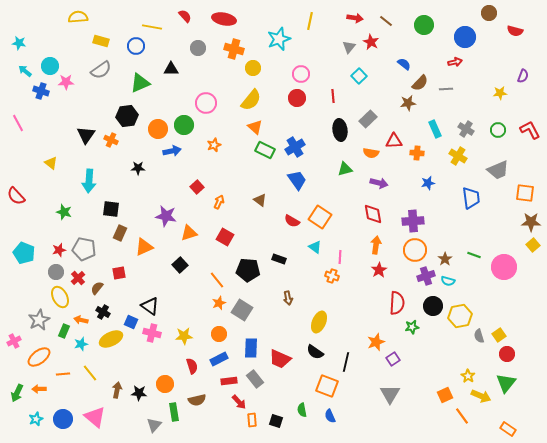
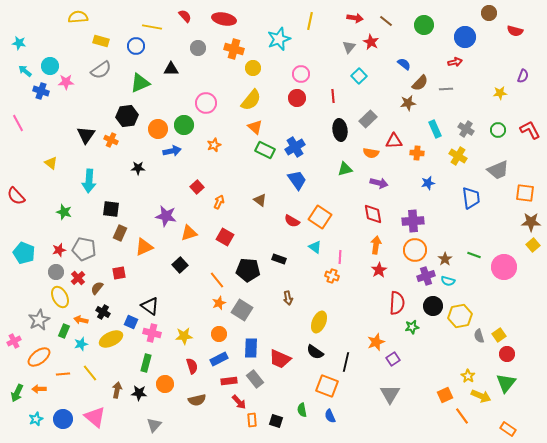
green rectangle at (174, 412): moved 28 px left, 49 px up; rotated 24 degrees clockwise
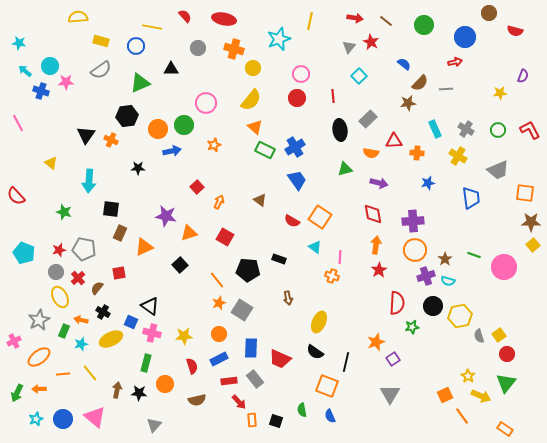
orange rectangle at (508, 429): moved 3 px left
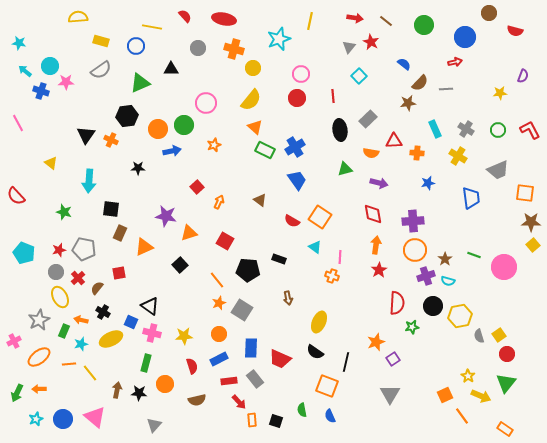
red square at (225, 237): moved 4 px down
orange line at (63, 374): moved 6 px right, 10 px up
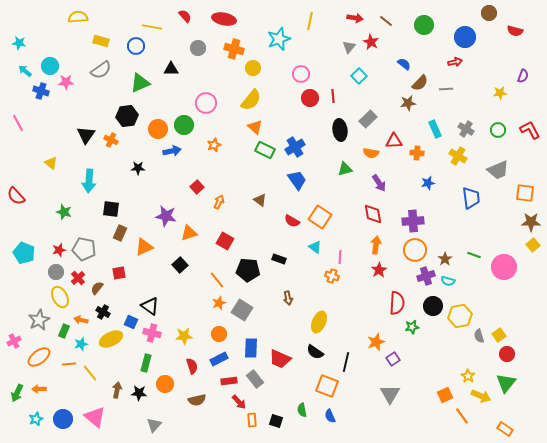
red circle at (297, 98): moved 13 px right
purple arrow at (379, 183): rotated 42 degrees clockwise
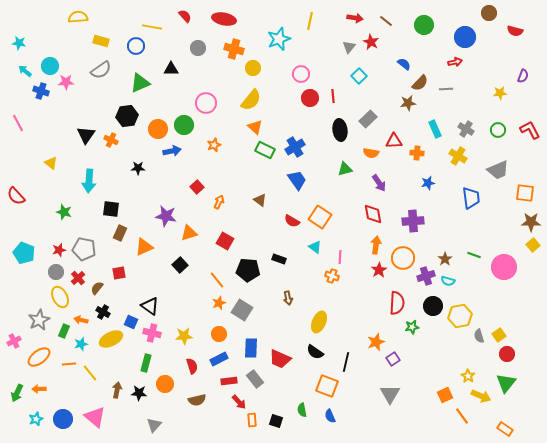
orange circle at (415, 250): moved 12 px left, 8 px down
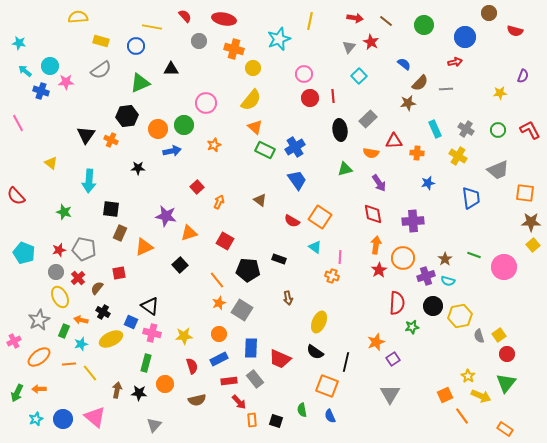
gray circle at (198, 48): moved 1 px right, 7 px up
pink circle at (301, 74): moved 3 px right
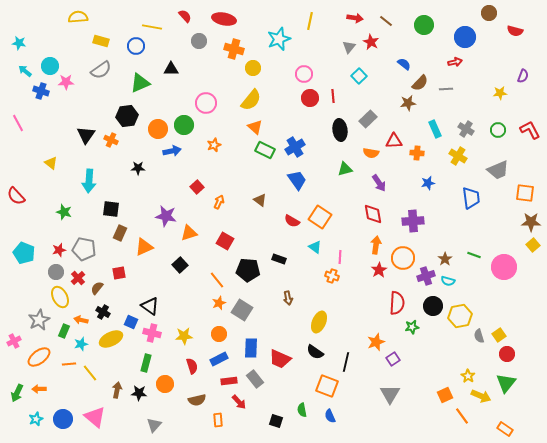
orange rectangle at (252, 420): moved 34 px left
